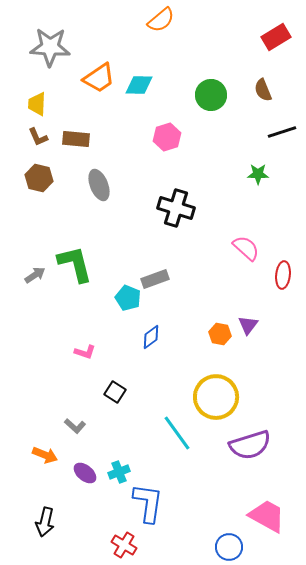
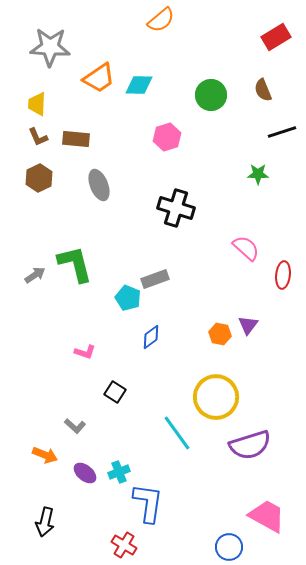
brown hexagon: rotated 20 degrees clockwise
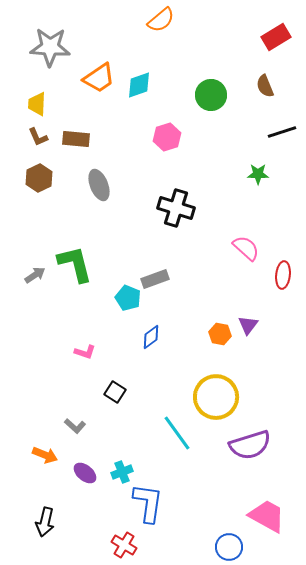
cyan diamond: rotated 20 degrees counterclockwise
brown semicircle: moved 2 px right, 4 px up
cyan cross: moved 3 px right
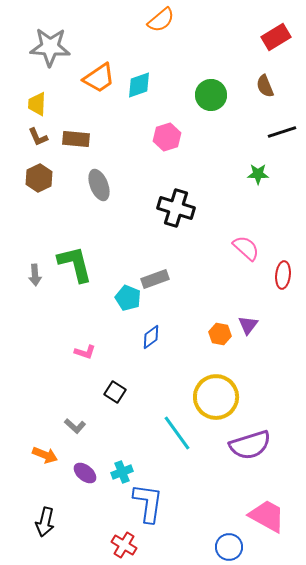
gray arrow: rotated 120 degrees clockwise
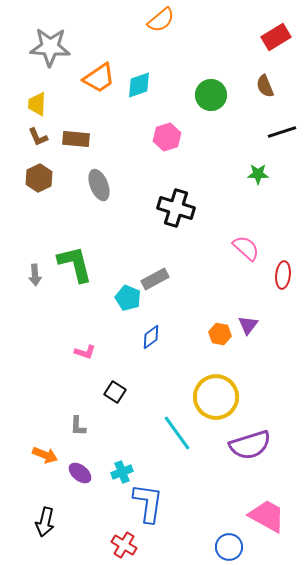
gray rectangle: rotated 8 degrees counterclockwise
gray L-shape: moved 3 px right; rotated 50 degrees clockwise
purple ellipse: moved 5 px left
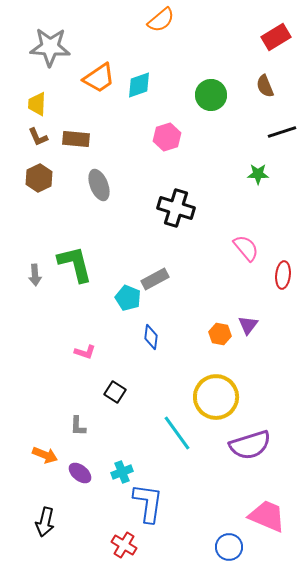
pink semicircle: rotated 8 degrees clockwise
blue diamond: rotated 45 degrees counterclockwise
pink trapezoid: rotated 6 degrees counterclockwise
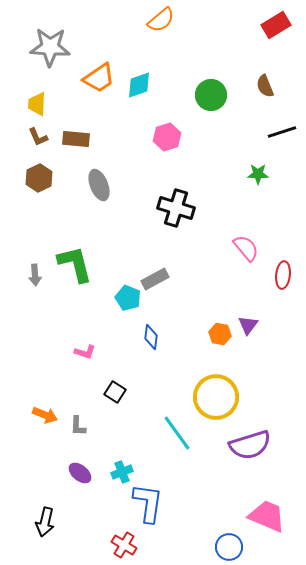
red rectangle: moved 12 px up
orange arrow: moved 40 px up
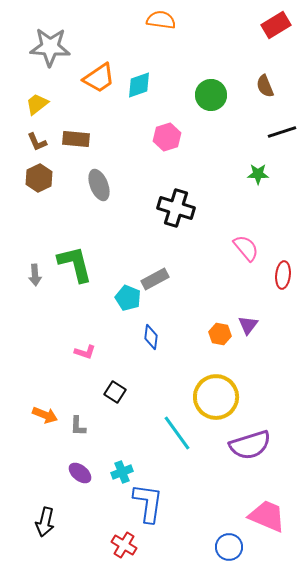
orange semicircle: rotated 132 degrees counterclockwise
yellow trapezoid: rotated 50 degrees clockwise
brown L-shape: moved 1 px left, 5 px down
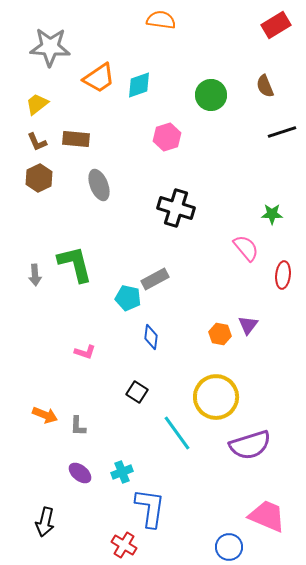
green star: moved 14 px right, 40 px down
cyan pentagon: rotated 10 degrees counterclockwise
black square: moved 22 px right
blue L-shape: moved 2 px right, 5 px down
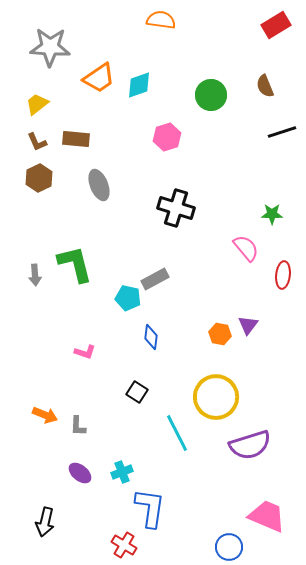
cyan line: rotated 9 degrees clockwise
